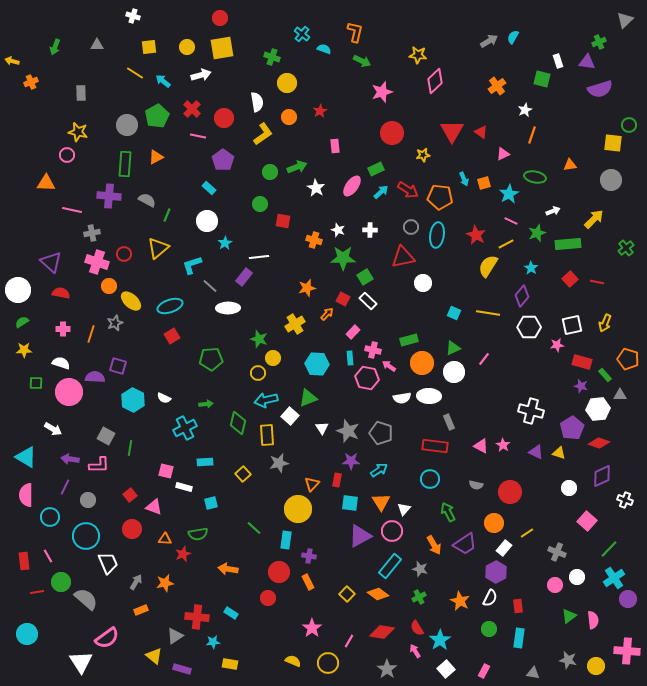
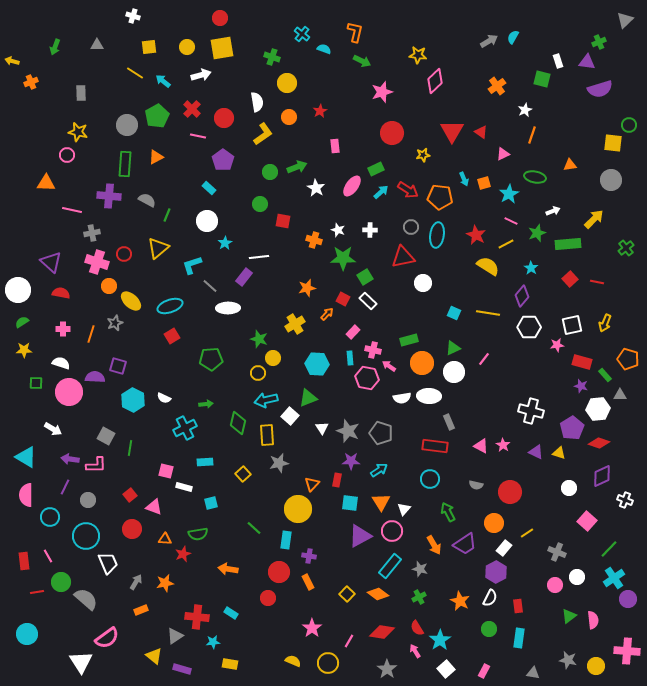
yellow semicircle at (488, 266): rotated 90 degrees clockwise
pink L-shape at (99, 465): moved 3 px left
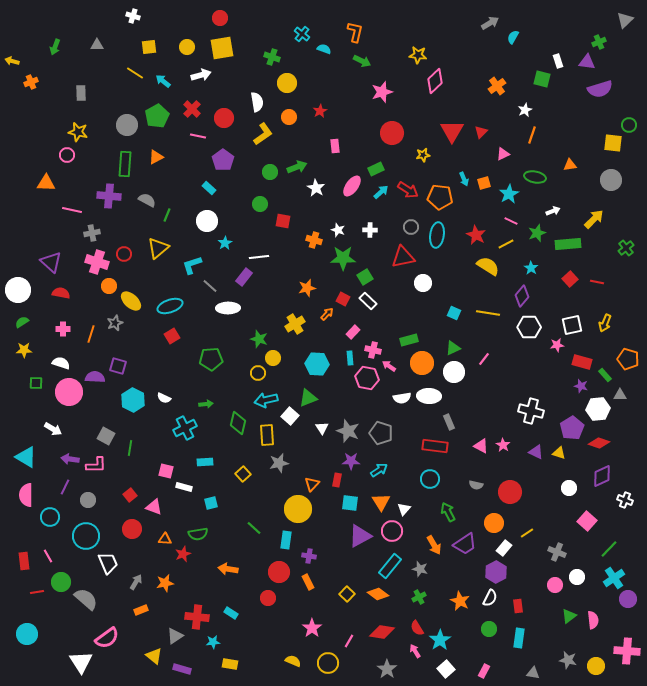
gray arrow at (489, 41): moved 1 px right, 18 px up
red triangle at (481, 132): rotated 40 degrees clockwise
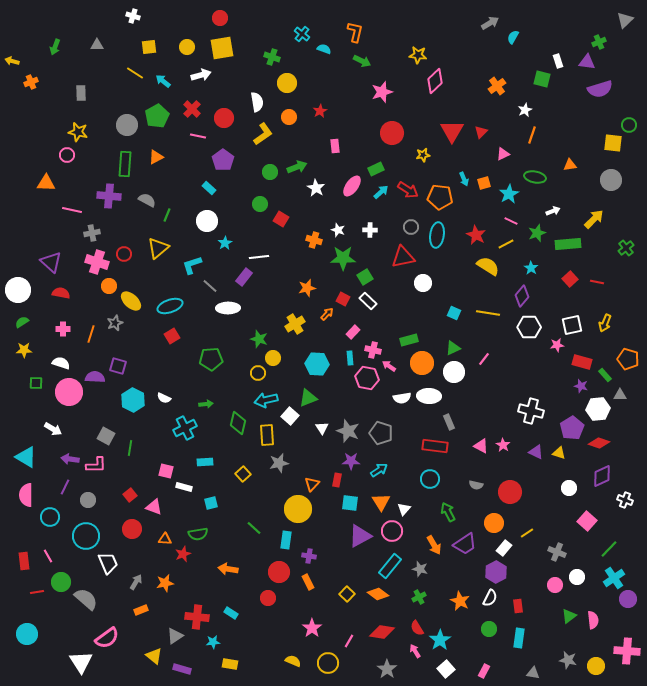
red square at (283, 221): moved 2 px left, 2 px up; rotated 21 degrees clockwise
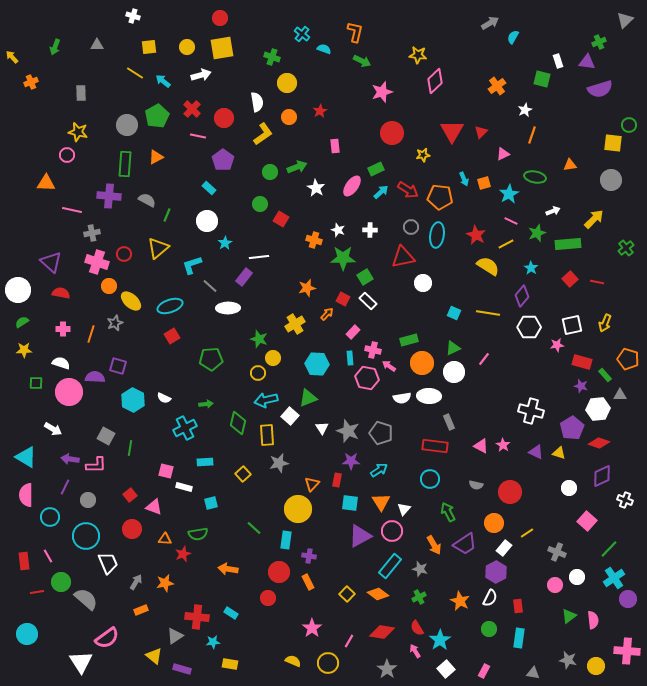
yellow arrow at (12, 61): moved 4 px up; rotated 32 degrees clockwise
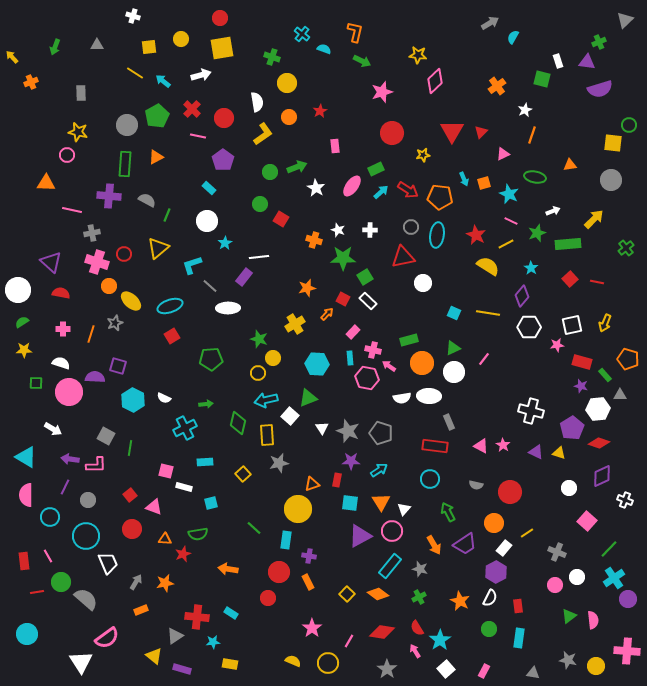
yellow circle at (187, 47): moved 6 px left, 8 px up
cyan star at (509, 194): rotated 18 degrees counterclockwise
orange triangle at (312, 484): rotated 28 degrees clockwise
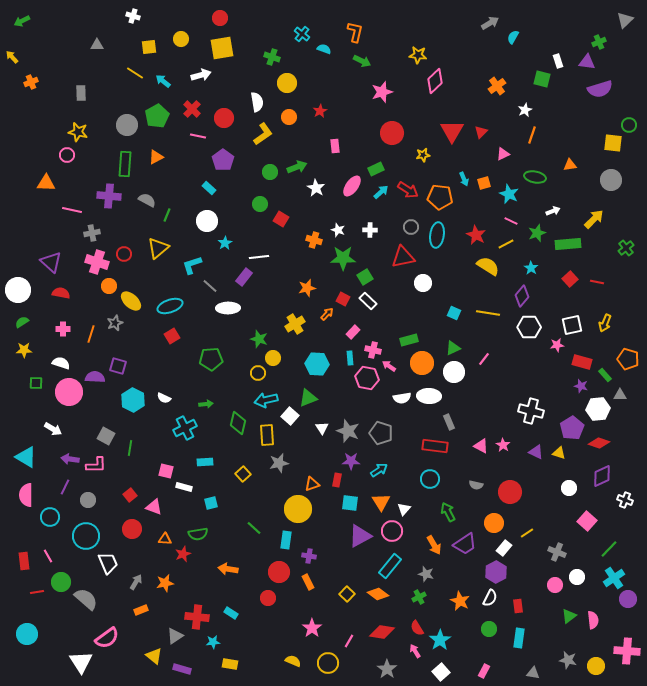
green arrow at (55, 47): moved 33 px left, 26 px up; rotated 42 degrees clockwise
gray star at (420, 569): moved 6 px right, 5 px down
white square at (446, 669): moved 5 px left, 3 px down
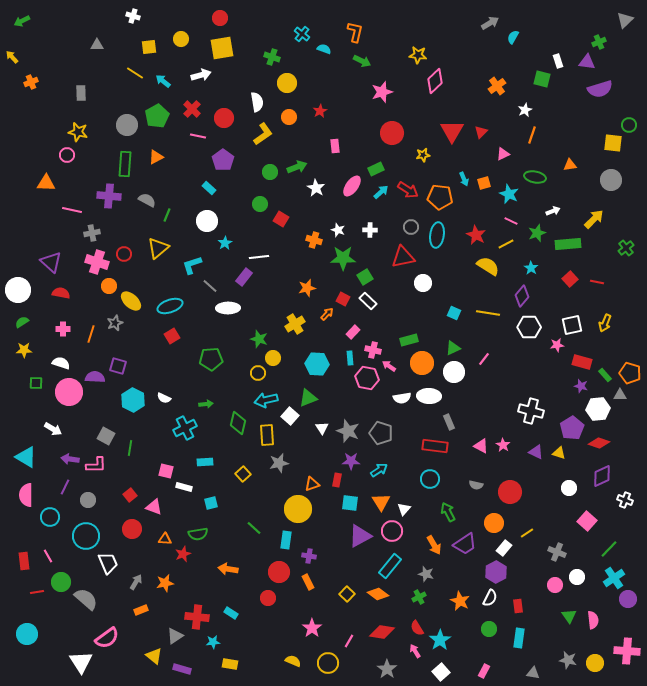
orange pentagon at (628, 359): moved 2 px right, 14 px down
green triangle at (569, 616): rotated 28 degrees counterclockwise
yellow circle at (596, 666): moved 1 px left, 3 px up
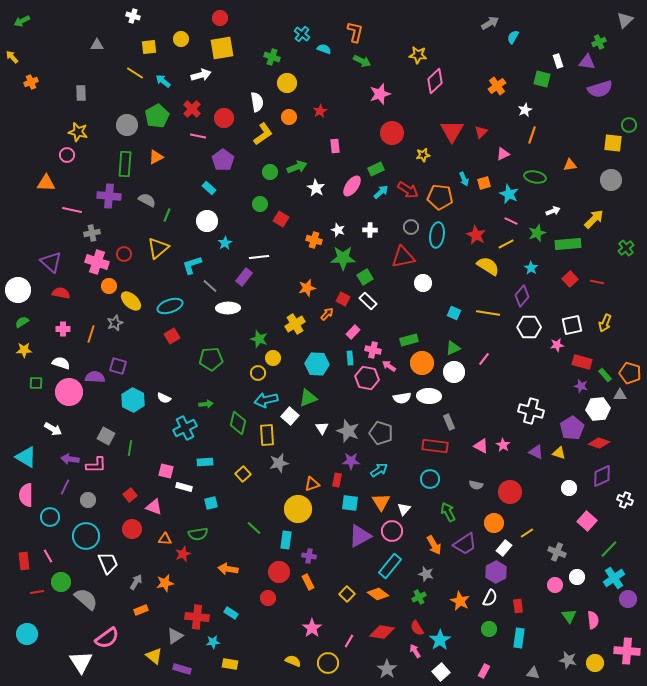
pink star at (382, 92): moved 2 px left, 2 px down
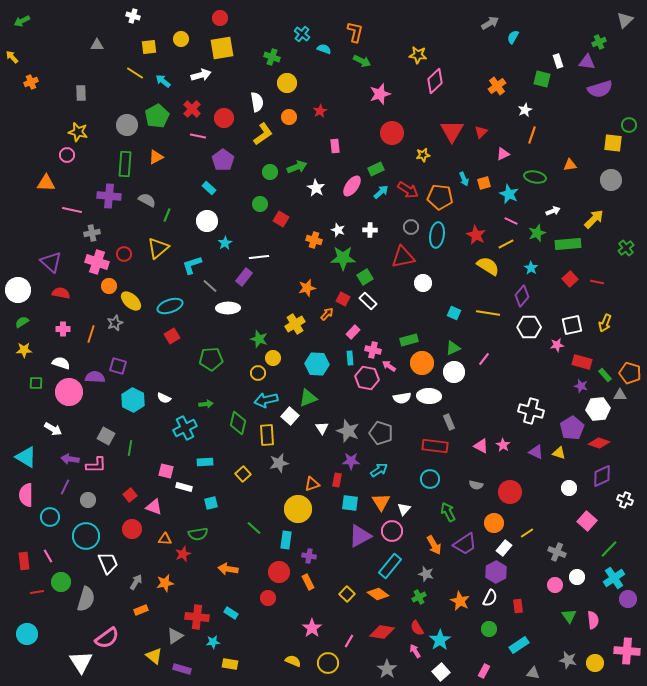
gray semicircle at (86, 599): rotated 65 degrees clockwise
cyan rectangle at (519, 638): moved 7 px down; rotated 48 degrees clockwise
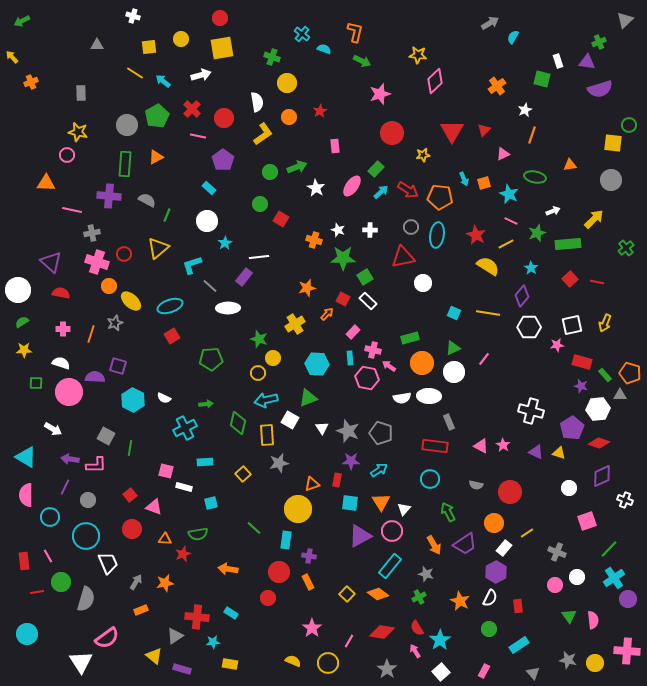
red triangle at (481, 132): moved 3 px right, 2 px up
green rectangle at (376, 169): rotated 21 degrees counterclockwise
green rectangle at (409, 340): moved 1 px right, 2 px up
white square at (290, 416): moved 4 px down; rotated 12 degrees counterclockwise
pink square at (587, 521): rotated 30 degrees clockwise
gray triangle at (533, 673): rotated 40 degrees clockwise
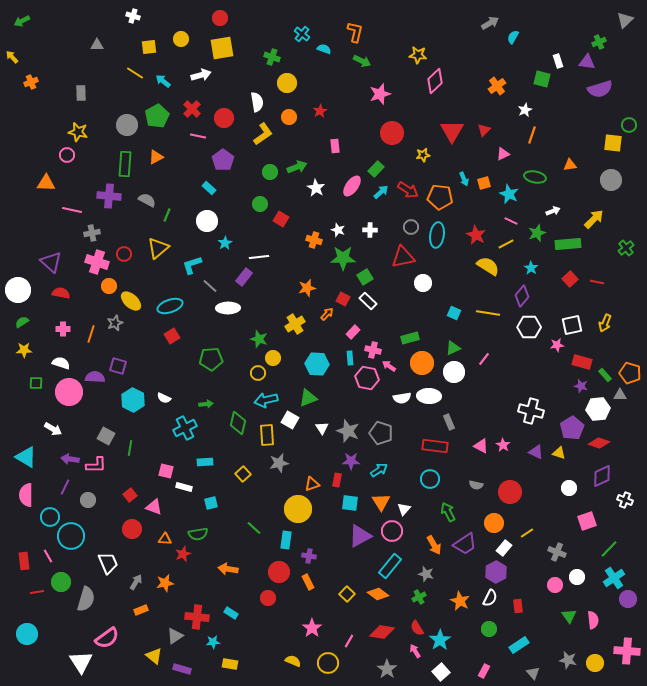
cyan circle at (86, 536): moved 15 px left
